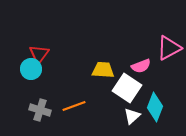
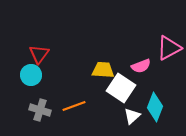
cyan circle: moved 6 px down
white square: moved 6 px left
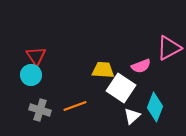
red triangle: moved 3 px left, 2 px down; rotated 10 degrees counterclockwise
orange line: moved 1 px right
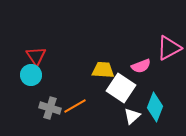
orange line: rotated 10 degrees counterclockwise
gray cross: moved 10 px right, 2 px up
